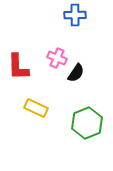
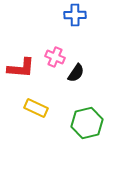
pink cross: moved 2 px left, 1 px up
red L-shape: moved 3 px right, 1 px down; rotated 84 degrees counterclockwise
green hexagon: rotated 8 degrees clockwise
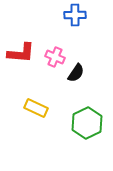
red L-shape: moved 15 px up
green hexagon: rotated 12 degrees counterclockwise
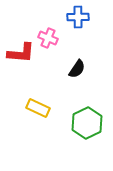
blue cross: moved 3 px right, 2 px down
pink cross: moved 7 px left, 19 px up
black semicircle: moved 1 px right, 4 px up
yellow rectangle: moved 2 px right
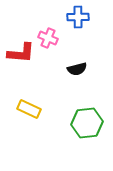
black semicircle: rotated 42 degrees clockwise
yellow rectangle: moved 9 px left, 1 px down
green hexagon: rotated 20 degrees clockwise
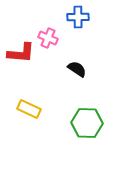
black semicircle: rotated 132 degrees counterclockwise
green hexagon: rotated 8 degrees clockwise
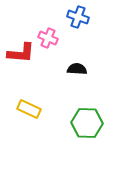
blue cross: rotated 20 degrees clockwise
black semicircle: rotated 30 degrees counterclockwise
